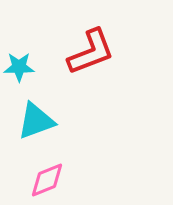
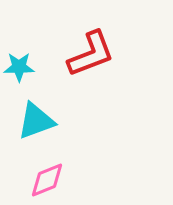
red L-shape: moved 2 px down
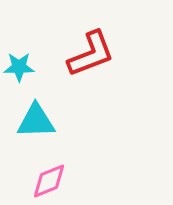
cyan triangle: rotated 18 degrees clockwise
pink diamond: moved 2 px right, 1 px down
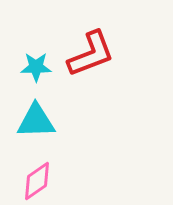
cyan star: moved 17 px right
pink diamond: moved 12 px left; rotated 12 degrees counterclockwise
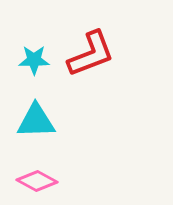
cyan star: moved 2 px left, 7 px up
pink diamond: rotated 63 degrees clockwise
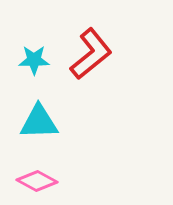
red L-shape: rotated 18 degrees counterclockwise
cyan triangle: moved 3 px right, 1 px down
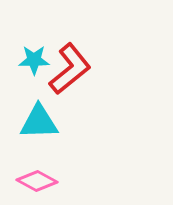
red L-shape: moved 21 px left, 15 px down
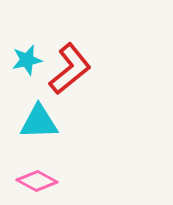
cyan star: moved 7 px left; rotated 12 degrees counterclockwise
